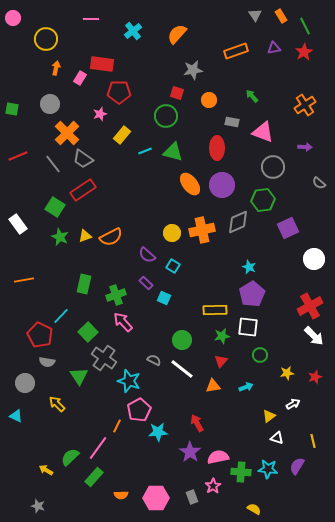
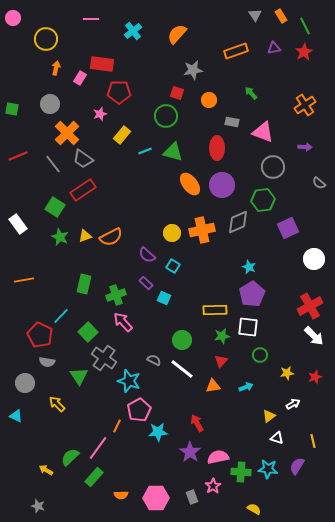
green arrow at (252, 96): moved 1 px left, 3 px up
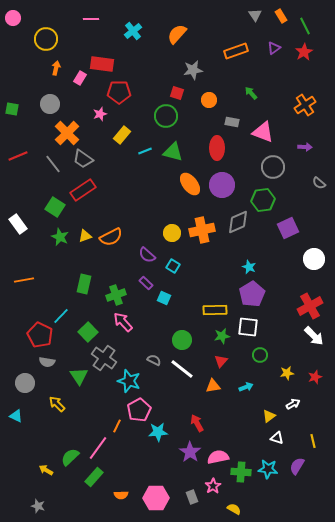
purple triangle at (274, 48): rotated 24 degrees counterclockwise
yellow semicircle at (254, 509): moved 20 px left
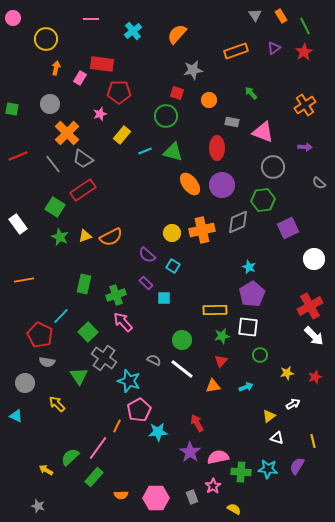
cyan square at (164, 298): rotated 24 degrees counterclockwise
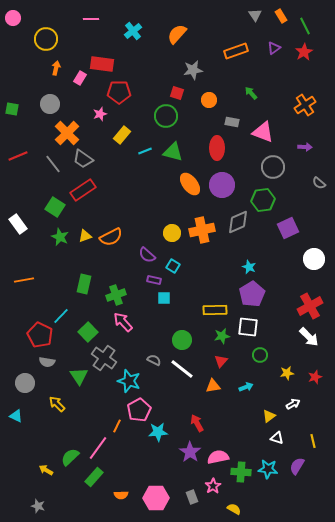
purple rectangle at (146, 283): moved 8 px right, 3 px up; rotated 32 degrees counterclockwise
white arrow at (314, 336): moved 5 px left, 1 px down
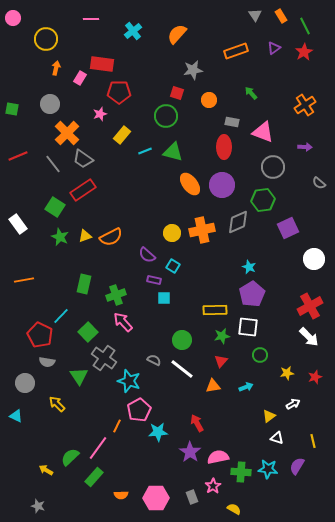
red ellipse at (217, 148): moved 7 px right, 1 px up
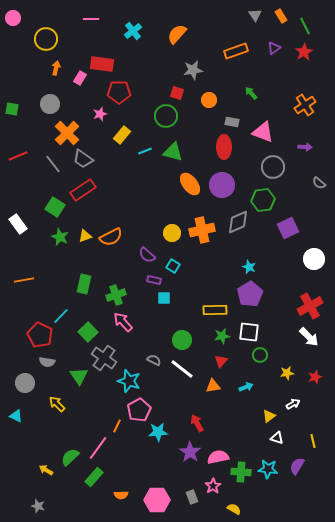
purple pentagon at (252, 294): moved 2 px left
white square at (248, 327): moved 1 px right, 5 px down
pink hexagon at (156, 498): moved 1 px right, 2 px down
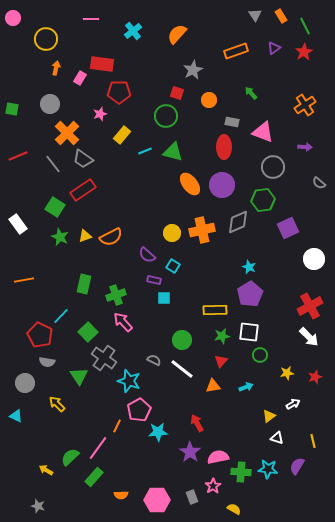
gray star at (193, 70): rotated 18 degrees counterclockwise
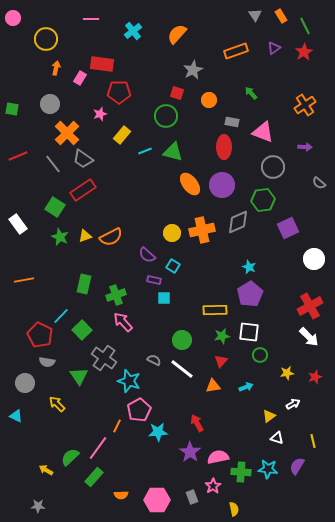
green square at (88, 332): moved 6 px left, 2 px up
gray star at (38, 506): rotated 16 degrees counterclockwise
yellow semicircle at (234, 509): rotated 48 degrees clockwise
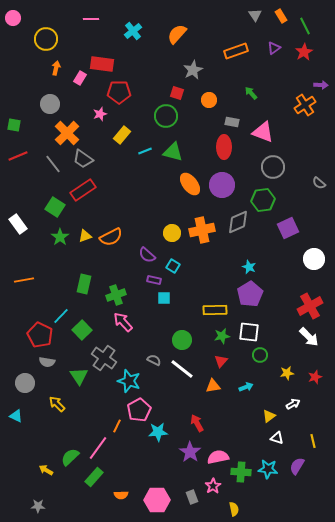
green square at (12, 109): moved 2 px right, 16 px down
purple arrow at (305, 147): moved 16 px right, 62 px up
green star at (60, 237): rotated 12 degrees clockwise
